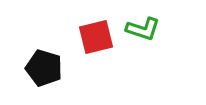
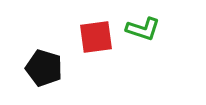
red square: rotated 6 degrees clockwise
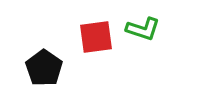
black pentagon: rotated 18 degrees clockwise
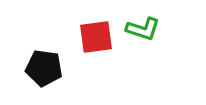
black pentagon: rotated 27 degrees counterclockwise
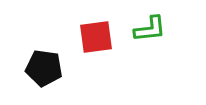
green L-shape: moved 7 px right; rotated 24 degrees counterclockwise
